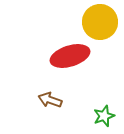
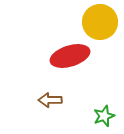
brown arrow: rotated 20 degrees counterclockwise
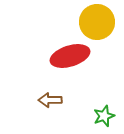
yellow circle: moved 3 px left
